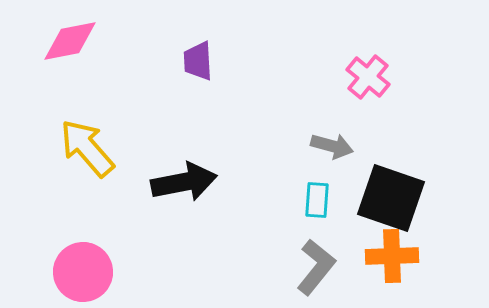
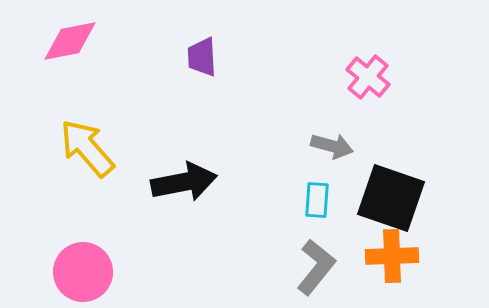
purple trapezoid: moved 4 px right, 4 px up
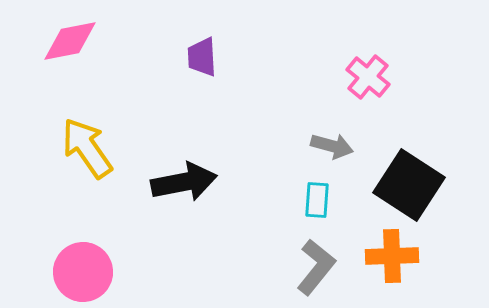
yellow arrow: rotated 6 degrees clockwise
black square: moved 18 px right, 13 px up; rotated 14 degrees clockwise
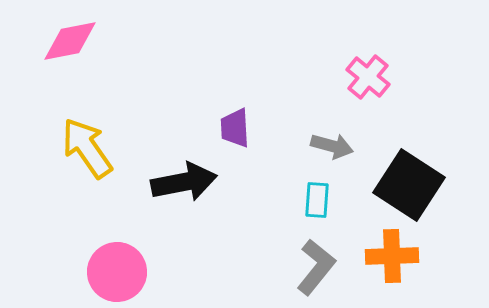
purple trapezoid: moved 33 px right, 71 px down
pink circle: moved 34 px right
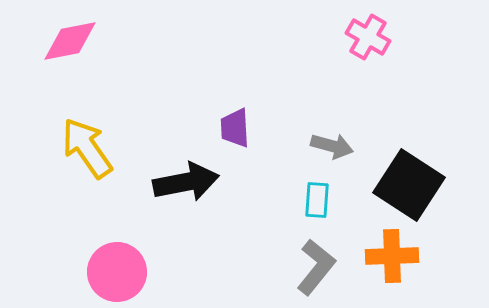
pink cross: moved 40 px up; rotated 9 degrees counterclockwise
black arrow: moved 2 px right
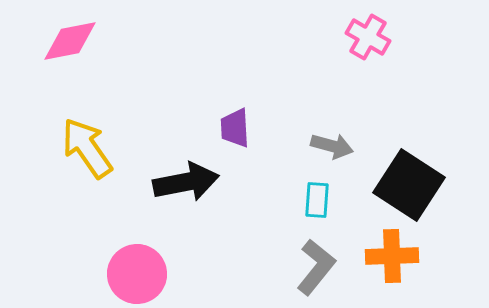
pink circle: moved 20 px right, 2 px down
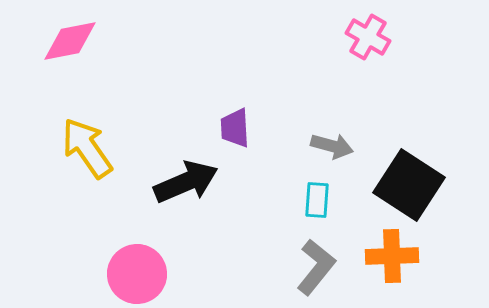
black arrow: rotated 12 degrees counterclockwise
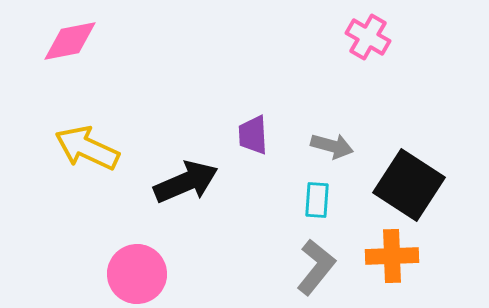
purple trapezoid: moved 18 px right, 7 px down
yellow arrow: rotated 30 degrees counterclockwise
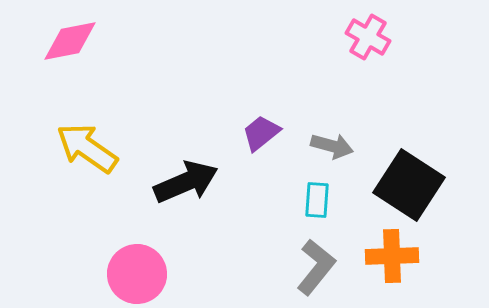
purple trapezoid: moved 8 px right, 2 px up; rotated 54 degrees clockwise
yellow arrow: rotated 10 degrees clockwise
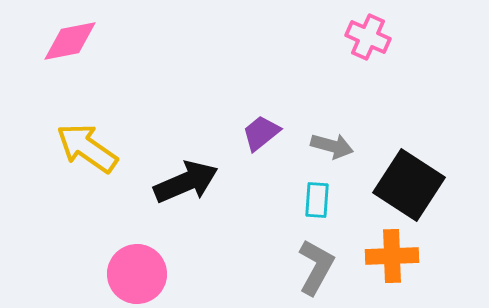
pink cross: rotated 6 degrees counterclockwise
gray L-shape: rotated 10 degrees counterclockwise
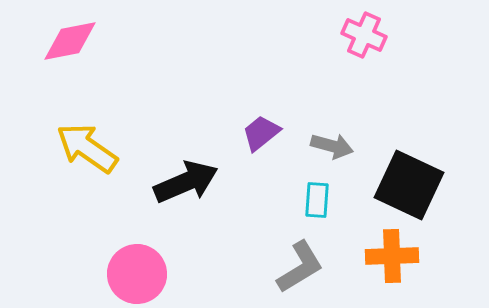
pink cross: moved 4 px left, 2 px up
black square: rotated 8 degrees counterclockwise
gray L-shape: moved 16 px left; rotated 30 degrees clockwise
